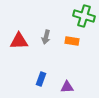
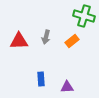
orange rectangle: rotated 48 degrees counterclockwise
blue rectangle: rotated 24 degrees counterclockwise
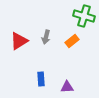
red triangle: rotated 30 degrees counterclockwise
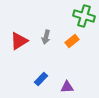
blue rectangle: rotated 48 degrees clockwise
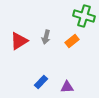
blue rectangle: moved 3 px down
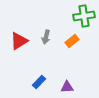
green cross: rotated 25 degrees counterclockwise
blue rectangle: moved 2 px left
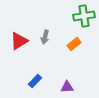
gray arrow: moved 1 px left
orange rectangle: moved 2 px right, 3 px down
blue rectangle: moved 4 px left, 1 px up
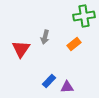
red triangle: moved 2 px right, 8 px down; rotated 24 degrees counterclockwise
blue rectangle: moved 14 px right
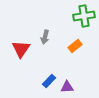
orange rectangle: moved 1 px right, 2 px down
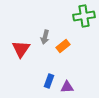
orange rectangle: moved 12 px left
blue rectangle: rotated 24 degrees counterclockwise
